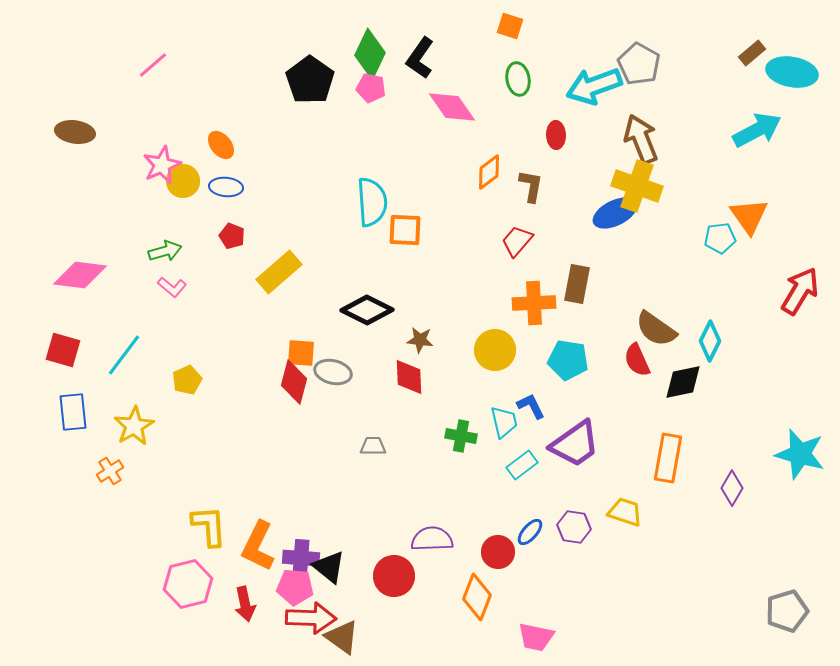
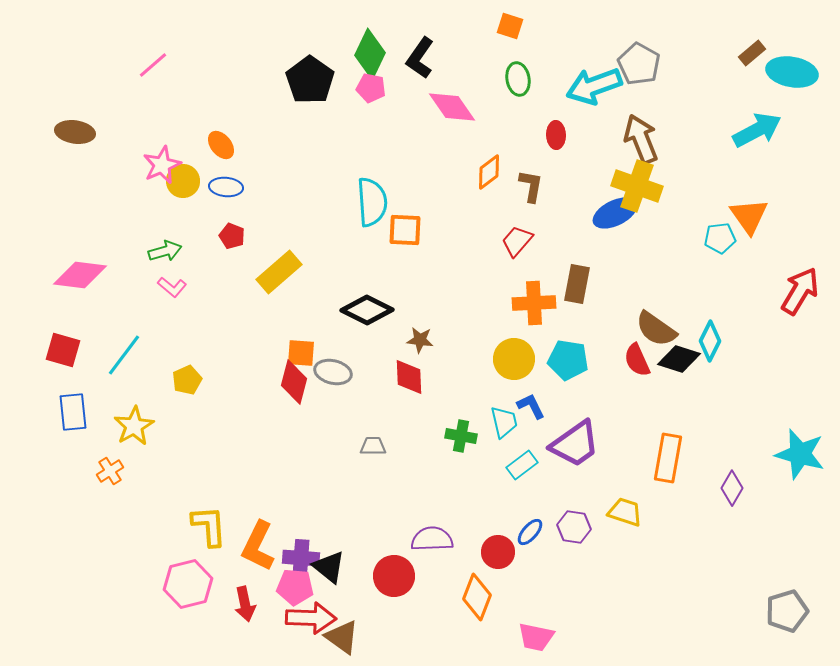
yellow circle at (495, 350): moved 19 px right, 9 px down
black diamond at (683, 382): moved 4 px left, 23 px up; rotated 30 degrees clockwise
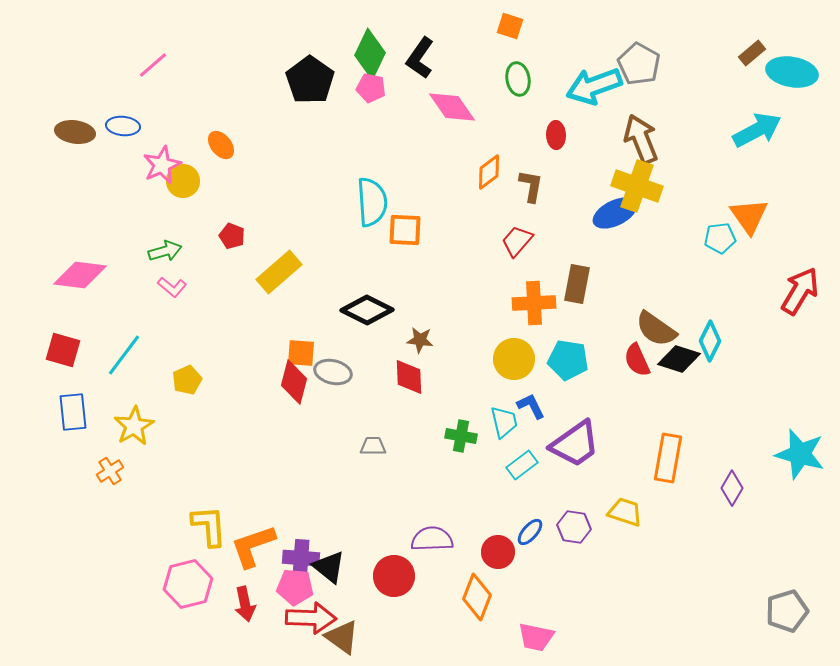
blue ellipse at (226, 187): moved 103 px left, 61 px up
orange L-shape at (258, 546): moved 5 px left; rotated 45 degrees clockwise
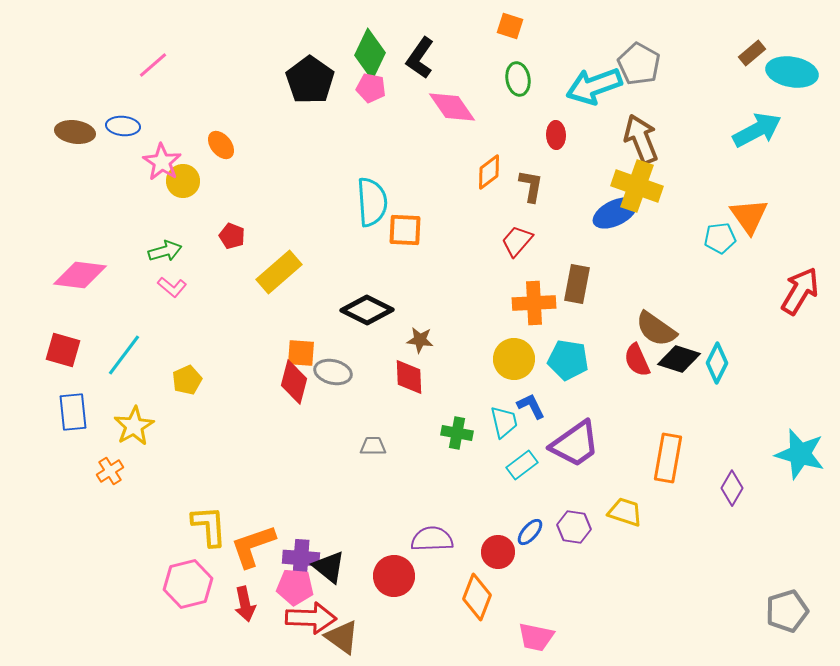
pink star at (162, 165): moved 3 px up; rotated 15 degrees counterclockwise
cyan diamond at (710, 341): moved 7 px right, 22 px down
green cross at (461, 436): moved 4 px left, 3 px up
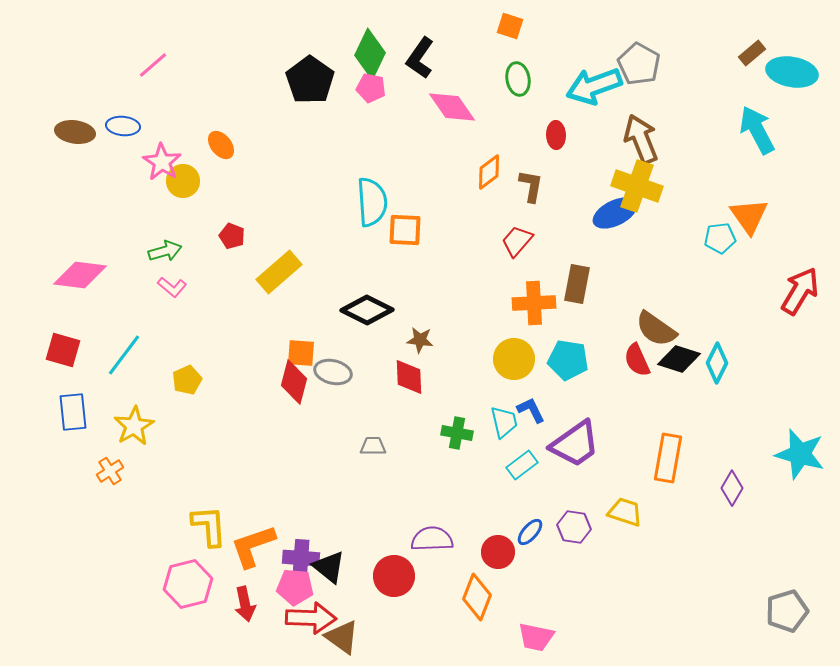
cyan arrow at (757, 130): rotated 90 degrees counterclockwise
blue L-shape at (531, 406): moved 4 px down
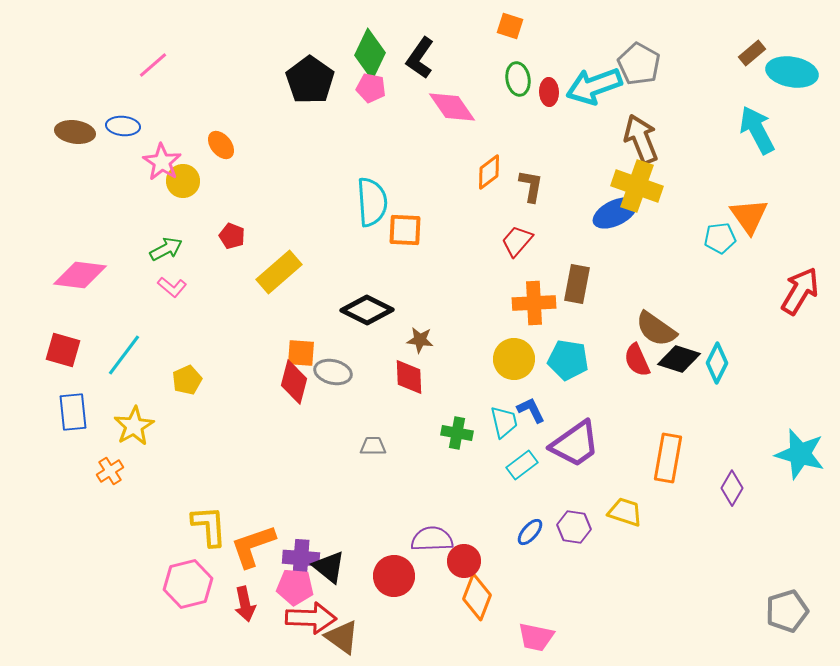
red ellipse at (556, 135): moved 7 px left, 43 px up
green arrow at (165, 251): moved 1 px right, 2 px up; rotated 12 degrees counterclockwise
red circle at (498, 552): moved 34 px left, 9 px down
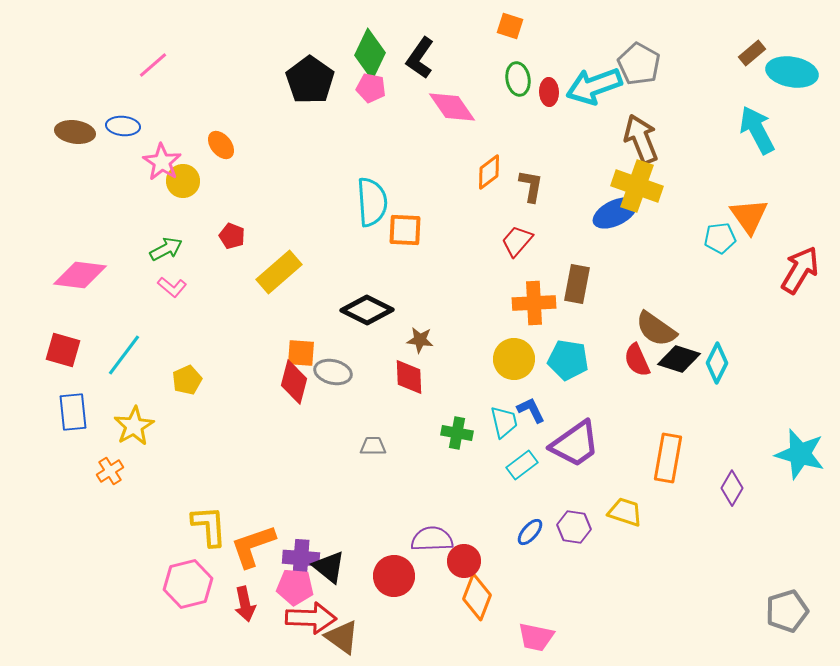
red arrow at (800, 291): moved 21 px up
